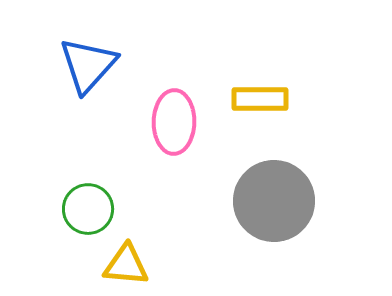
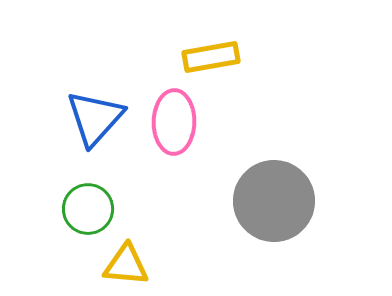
blue triangle: moved 7 px right, 53 px down
yellow rectangle: moved 49 px left, 42 px up; rotated 10 degrees counterclockwise
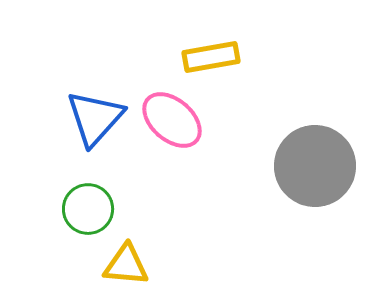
pink ellipse: moved 2 px left, 2 px up; rotated 50 degrees counterclockwise
gray circle: moved 41 px right, 35 px up
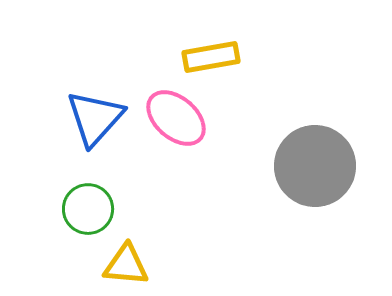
pink ellipse: moved 4 px right, 2 px up
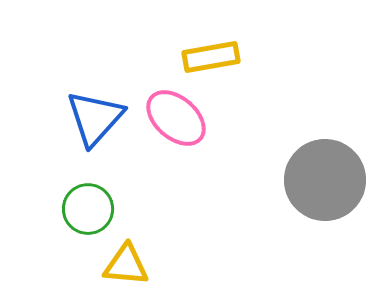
gray circle: moved 10 px right, 14 px down
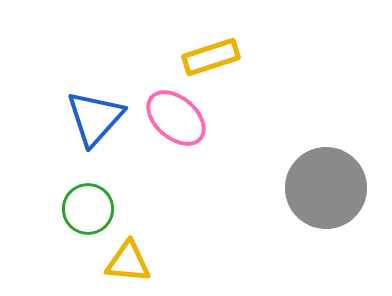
yellow rectangle: rotated 8 degrees counterclockwise
gray circle: moved 1 px right, 8 px down
yellow triangle: moved 2 px right, 3 px up
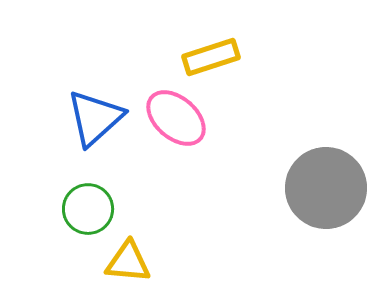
blue triangle: rotated 6 degrees clockwise
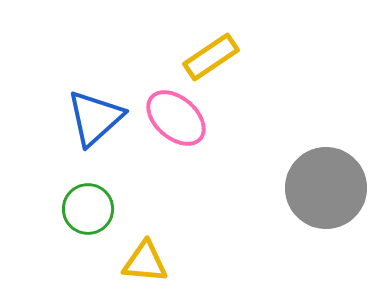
yellow rectangle: rotated 16 degrees counterclockwise
yellow triangle: moved 17 px right
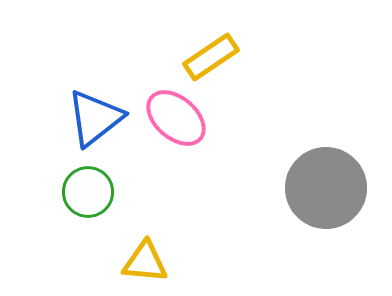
blue triangle: rotated 4 degrees clockwise
green circle: moved 17 px up
